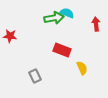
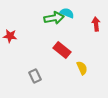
red rectangle: rotated 18 degrees clockwise
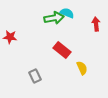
red star: moved 1 px down
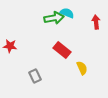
red arrow: moved 2 px up
red star: moved 9 px down
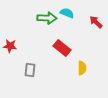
green arrow: moved 7 px left; rotated 12 degrees clockwise
red arrow: rotated 40 degrees counterclockwise
red rectangle: moved 2 px up
yellow semicircle: rotated 24 degrees clockwise
gray rectangle: moved 5 px left, 6 px up; rotated 32 degrees clockwise
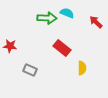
gray rectangle: rotated 72 degrees counterclockwise
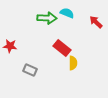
yellow semicircle: moved 9 px left, 5 px up
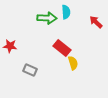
cyan semicircle: moved 1 px left, 1 px up; rotated 64 degrees clockwise
yellow semicircle: rotated 16 degrees counterclockwise
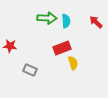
cyan semicircle: moved 9 px down
red rectangle: rotated 60 degrees counterclockwise
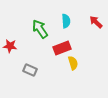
green arrow: moved 7 px left, 11 px down; rotated 126 degrees counterclockwise
